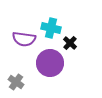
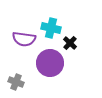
gray cross: rotated 14 degrees counterclockwise
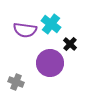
cyan cross: moved 4 px up; rotated 24 degrees clockwise
purple semicircle: moved 1 px right, 9 px up
black cross: moved 1 px down
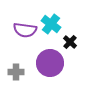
black cross: moved 2 px up
gray cross: moved 10 px up; rotated 21 degrees counterclockwise
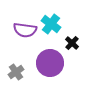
black cross: moved 2 px right, 1 px down
gray cross: rotated 35 degrees counterclockwise
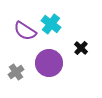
purple semicircle: moved 1 px down; rotated 25 degrees clockwise
black cross: moved 9 px right, 5 px down
purple circle: moved 1 px left
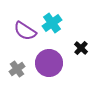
cyan cross: moved 1 px right, 1 px up; rotated 18 degrees clockwise
gray cross: moved 1 px right, 3 px up
